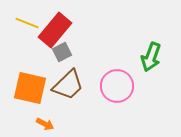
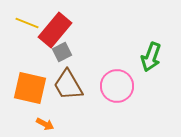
brown trapezoid: rotated 104 degrees clockwise
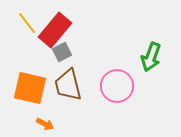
yellow line: rotated 30 degrees clockwise
brown trapezoid: rotated 16 degrees clockwise
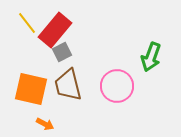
orange square: moved 1 px right, 1 px down
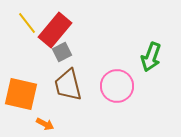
orange square: moved 10 px left, 5 px down
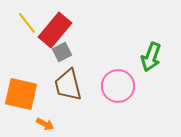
pink circle: moved 1 px right
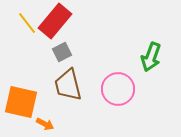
red rectangle: moved 9 px up
pink circle: moved 3 px down
orange square: moved 8 px down
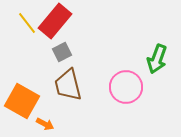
green arrow: moved 6 px right, 2 px down
pink circle: moved 8 px right, 2 px up
orange square: moved 1 px right, 1 px up; rotated 16 degrees clockwise
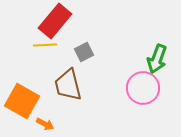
yellow line: moved 18 px right, 22 px down; rotated 55 degrees counterclockwise
gray square: moved 22 px right
pink circle: moved 17 px right, 1 px down
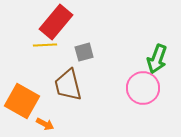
red rectangle: moved 1 px right, 1 px down
gray square: rotated 12 degrees clockwise
